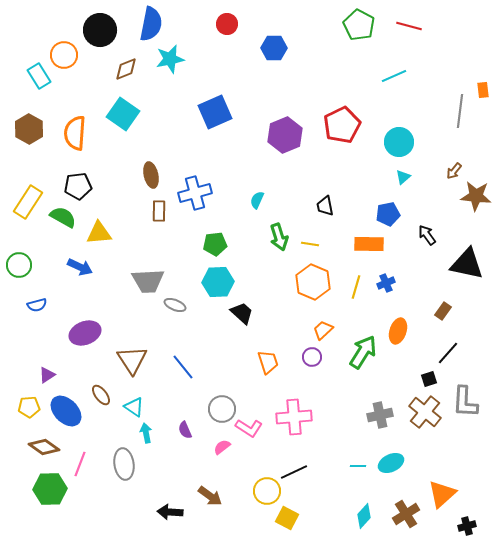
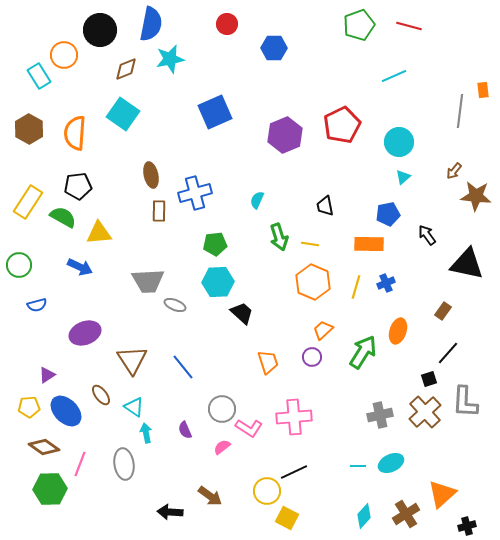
green pentagon at (359, 25): rotated 24 degrees clockwise
brown cross at (425, 412): rotated 8 degrees clockwise
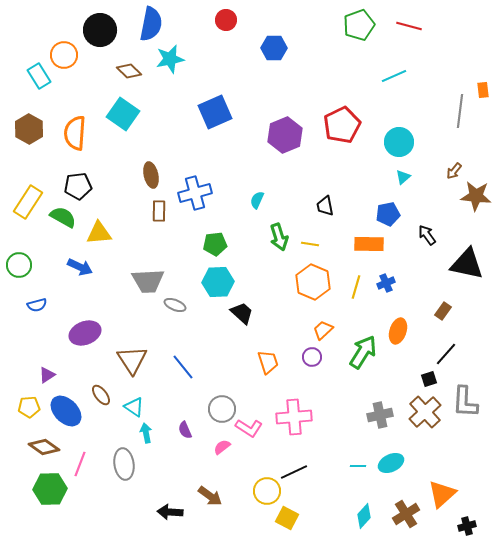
red circle at (227, 24): moved 1 px left, 4 px up
brown diamond at (126, 69): moved 3 px right, 2 px down; rotated 65 degrees clockwise
black line at (448, 353): moved 2 px left, 1 px down
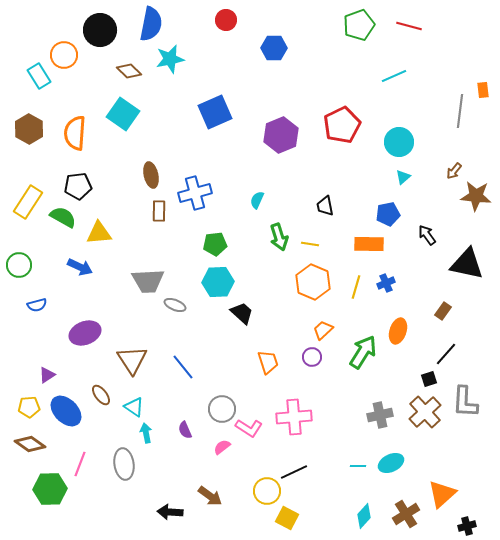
purple hexagon at (285, 135): moved 4 px left
brown diamond at (44, 447): moved 14 px left, 3 px up
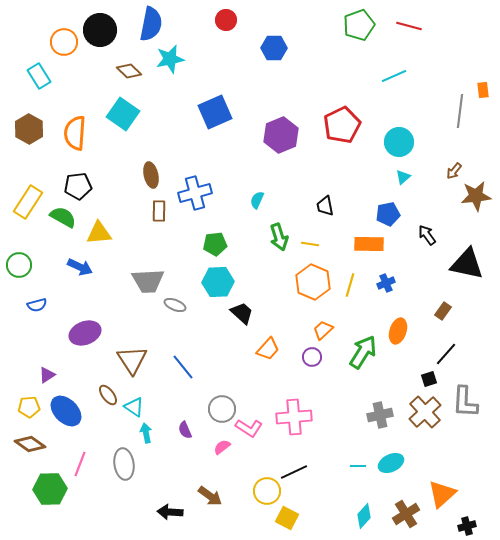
orange circle at (64, 55): moved 13 px up
brown star at (476, 196): rotated 12 degrees counterclockwise
yellow line at (356, 287): moved 6 px left, 2 px up
orange trapezoid at (268, 362): moved 13 px up; rotated 60 degrees clockwise
brown ellipse at (101, 395): moved 7 px right
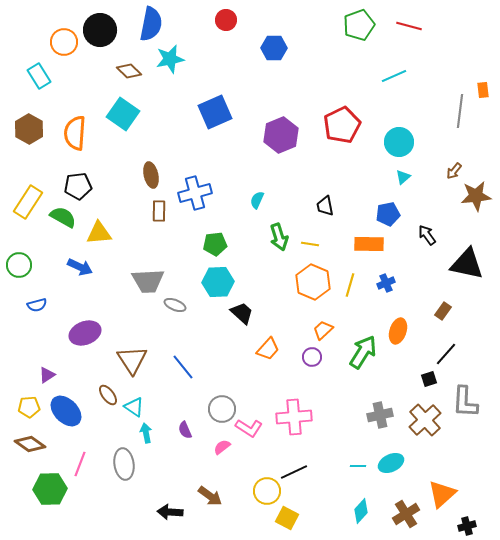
brown cross at (425, 412): moved 8 px down
cyan diamond at (364, 516): moved 3 px left, 5 px up
